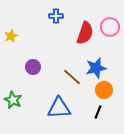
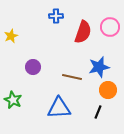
red semicircle: moved 2 px left, 1 px up
blue star: moved 3 px right, 1 px up
brown line: rotated 30 degrees counterclockwise
orange circle: moved 4 px right
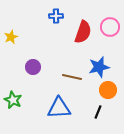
yellow star: moved 1 px down
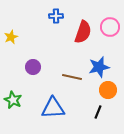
blue triangle: moved 6 px left
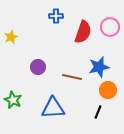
purple circle: moved 5 px right
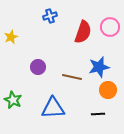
blue cross: moved 6 px left; rotated 16 degrees counterclockwise
black line: moved 2 px down; rotated 64 degrees clockwise
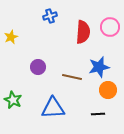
red semicircle: rotated 15 degrees counterclockwise
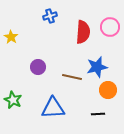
yellow star: rotated 16 degrees counterclockwise
blue star: moved 2 px left
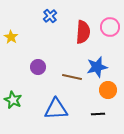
blue cross: rotated 24 degrees counterclockwise
blue triangle: moved 3 px right, 1 px down
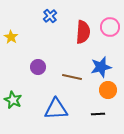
blue star: moved 4 px right
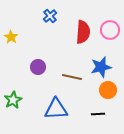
pink circle: moved 3 px down
green star: rotated 18 degrees clockwise
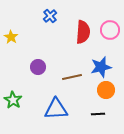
brown line: rotated 24 degrees counterclockwise
orange circle: moved 2 px left
green star: rotated 12 degrees counterclockwise
